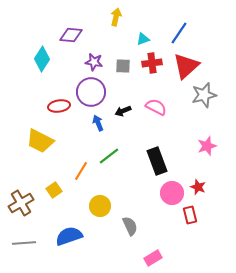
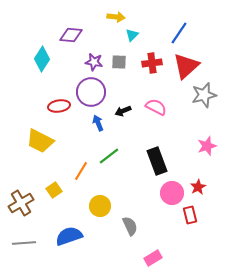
yellow arrow: rotated 84 degrees clockwise
cyan triangle: moved 11 px left, 4 px up; rotated 24 degrees counterclockwise
gray square: moved 4 px left, 4 px up
red star: rotated 21 degrees clockwise
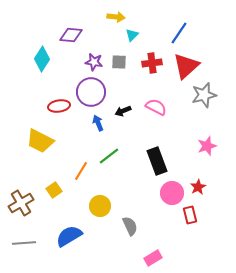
blue semicircle: rotated 12 degrees counterclockwise
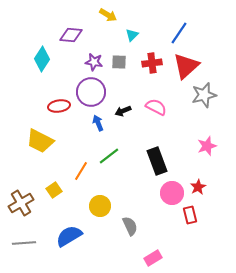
yellow arrow: moved 8 px left, 2 px up; rotated 24 degrees clockwise
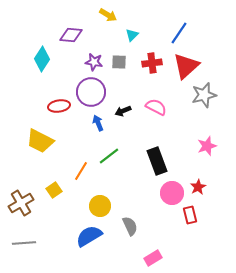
blue semicircle: moved 20 px right
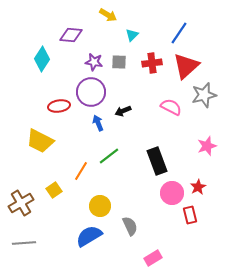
pink semicircle: moved 15 px right
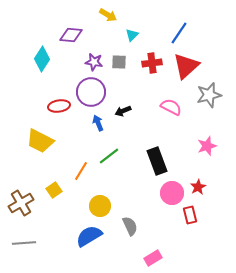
gray star: moved 5 px right
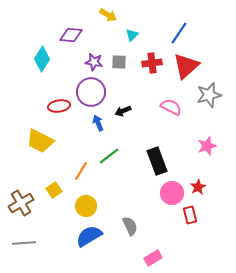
yellow circle: moved 14 px left
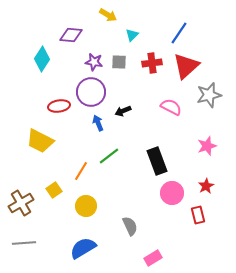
red star: moved 8 px right, 1 px up
red rectangle: moved 8 px right
blue semicircle: moved 6 px left, 12 px down
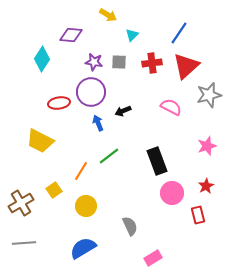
red ellipse: moved 3 px up
